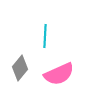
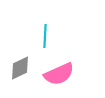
gray diamond: rotated 25 degrees clockwise
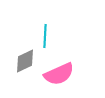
gray diamond: moved 5 px right, 7 px up
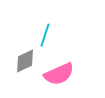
cyan line: moved 1 px up; rotated 15 degrees clockwise
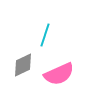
gray diamond: moved 2 px left, 4 px down
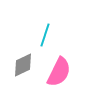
pink semicircle: moved 2 px up; rotated 40 degrees counterclockwise
